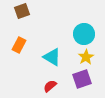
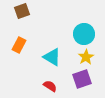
red semicircle: rotated 72 degrees clockwise
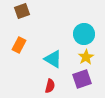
cyan triangle: moved 1 px right, 2 px down
red semicircle: rotated 72 degrees clockwise
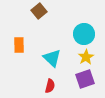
brown square: moved 17 px right; rotated 21 degrees counterclockwise
orange rectangle: rotated 28 degrees counterclockwise
cyan triangle: moved 1 px left, 1 px up; rotated 12 degrees clockwise
purple square: moved 3 px right
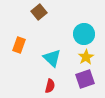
brown square: moved 1 px down
orange rectangle: rotated 21 degrees clockwise
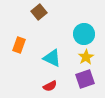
cyan triangle: rotated 18 degrees counterclockwise
red semicircle: rotated 48 degrees clockwise
